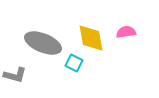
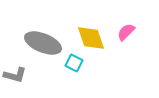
pink semicircle: rotated 36 degrees counterclockwise
yellow diamond: rotated 8 degrees counterclockwise
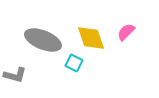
gray ellipse: moved 3 px up
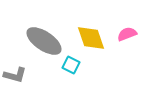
pink semicircle: moved 1 px right, 2 px down; rotated 24 degrees clockwise
gray ellipse: moved 1 px right, 1 px down; rotated 12 degrees clockwise
cyan square: moved 3 px left, 2 px down
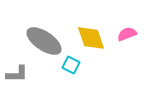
gray L-shape: moved 2 px right, 1 px up; rotated 15 degrees counterclockwise
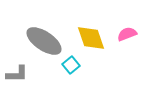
cyan square: rotated 24 degrees clockwise
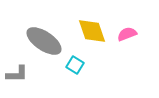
yellow diamond: moved 1 px right, 7 px up
cyan square: moved 4 px right; rotated 18 degrees counterclockwise
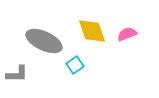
gray ellipse: rotated 9 degrees counterclockwise
cyan square: rotated 24 degrees clockwise
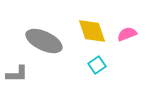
cyan square: moved 22 px right
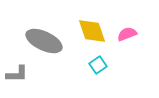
cyan square: moved 1 px right
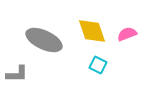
gray ellipse: moved 1 px up
cyan square: rotated 30 degrees counterclockwise
